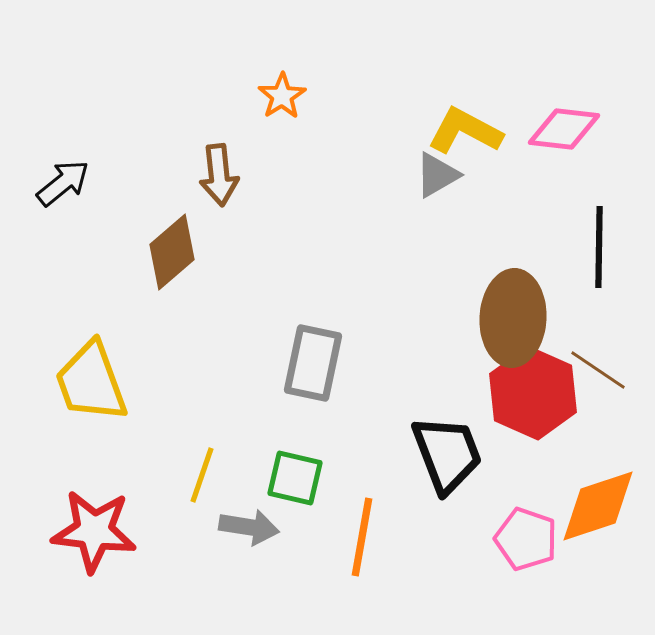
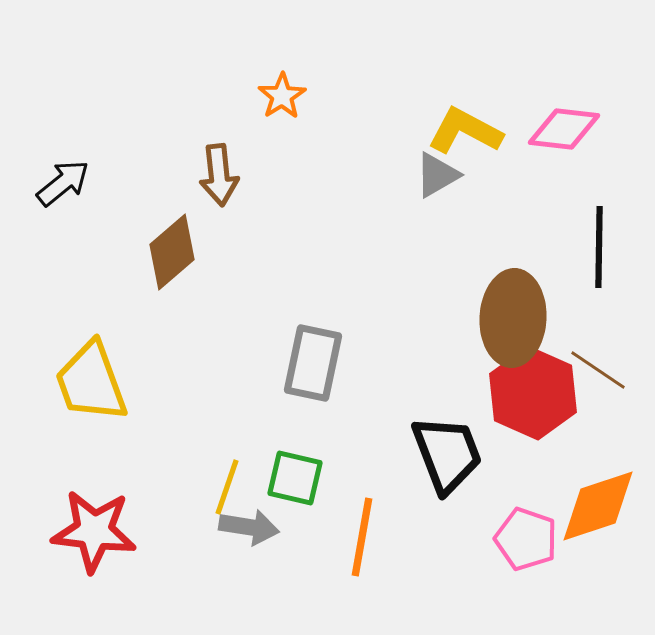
yellow line: moved 25 px right, 12 px down
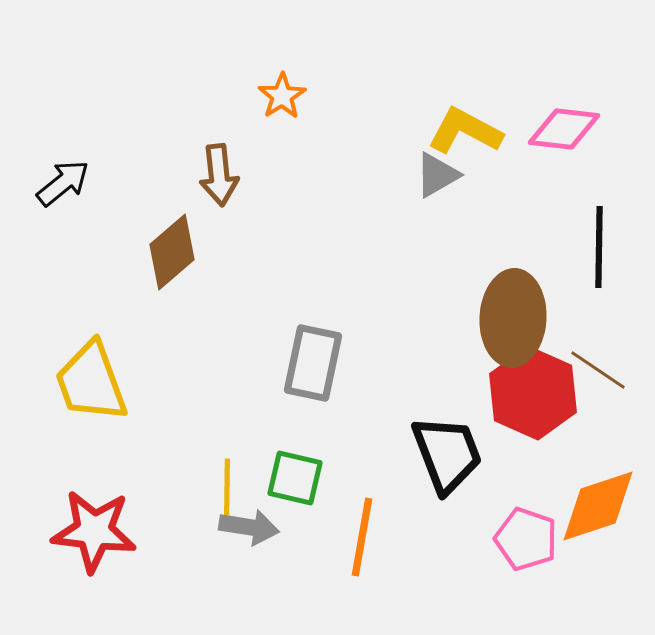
yellow line: rotated 18 degrees counterclockwise
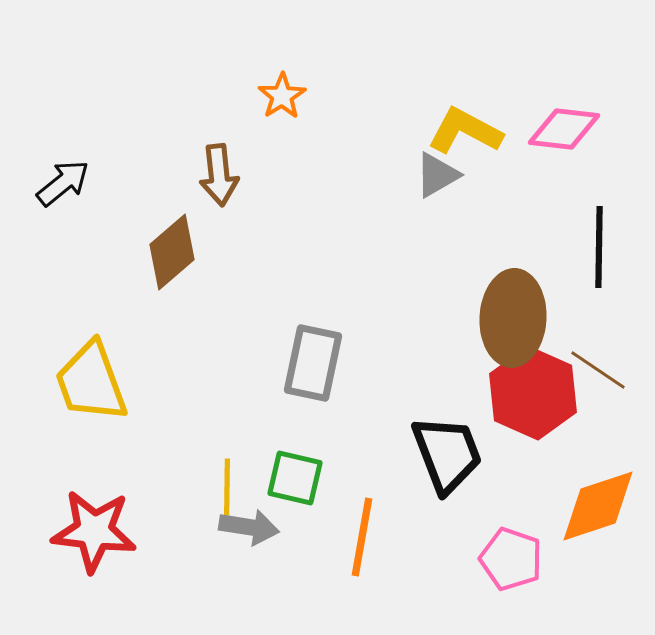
pink pentagon: moved 15 px left, 20 px down
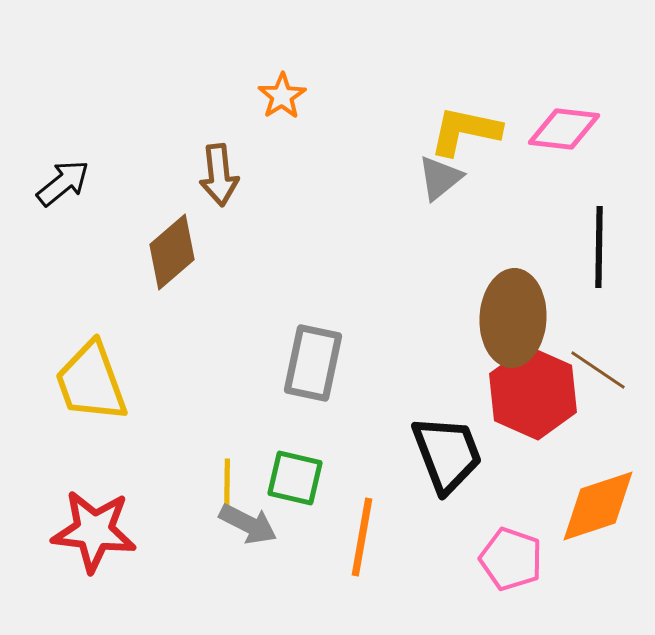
yellow L-shape: rotated 16 degrees counterclockwise
gray triangle: moved 3 px right, 3 px down; rotated 9 degrees counterclockwise
gray arrow: moved 1 px left, 3 px up; rotated 18 degrees clockwise
